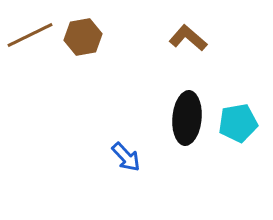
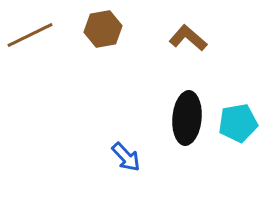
brown hexagon: moved 20 px right, 8 px up
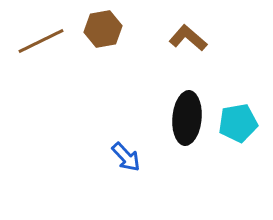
brown line: moved 11 px right, 6 px down
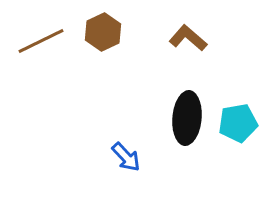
brown hexagon: moved 3 px down; rotated 15 degrees counterclockwise
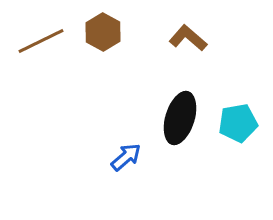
brown hexagon: rotated 6 degrees counterclockwise
black ellipse: moved 7 px left; rotated 12 degrees clockwise
blue arrow: rotated 88 degrees counterclockwise
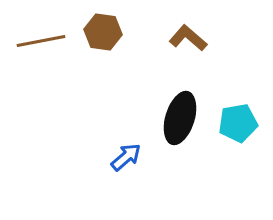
brown hexagon: rotated 21 degrees counterclockwise
brown line: rotated 15 degrees clockwise
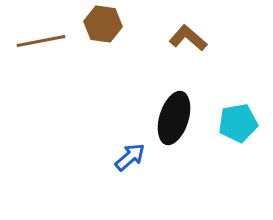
brown hexagon: moved 8 px up
black ellipse: moved 6 px left
blue arrow: moved 4 px right
